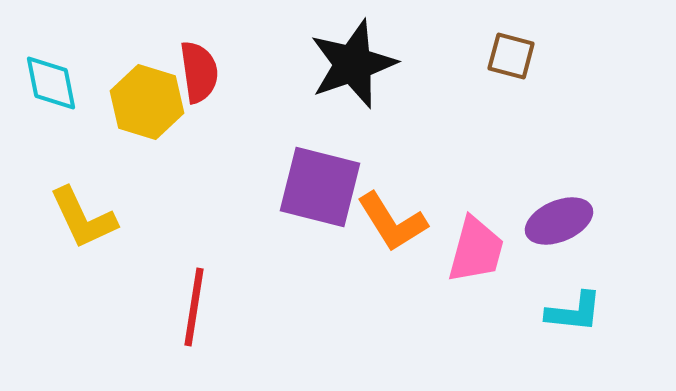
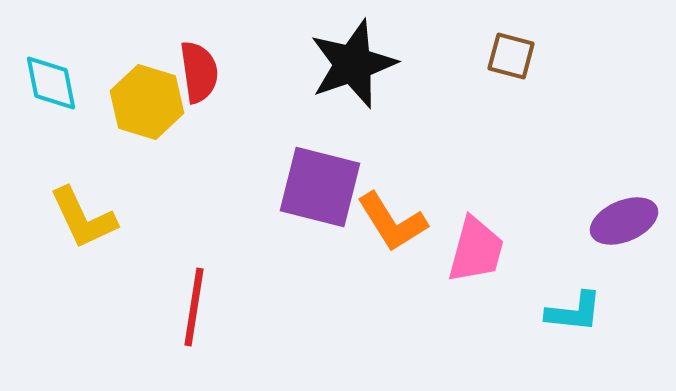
purple ellipse: moved 65 px right
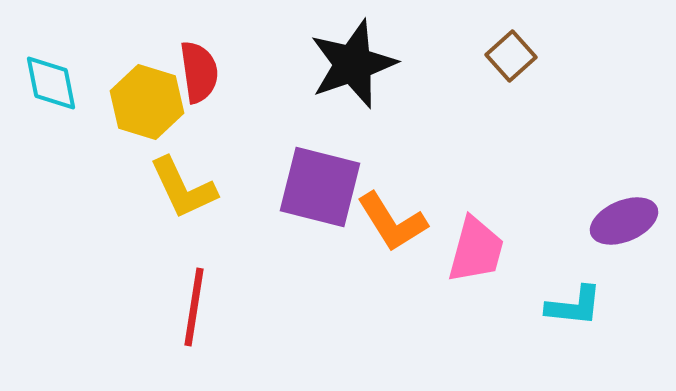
brown square: rotated 33 degrees clockwise
yellow L-shape: moved 100 px right, 30 px up
cyan L-shape: moved 6 px up
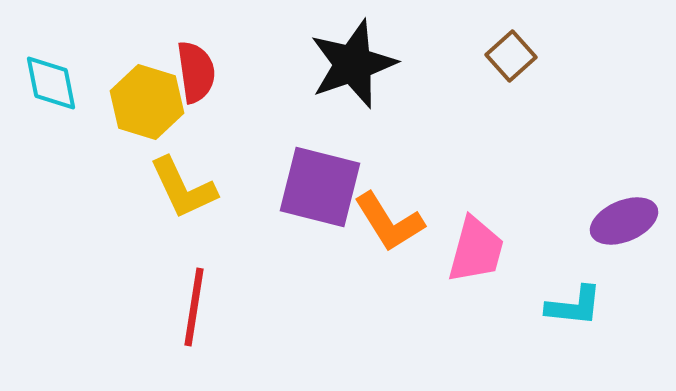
red semicircle: moved 3 px left
orange L-shape: moved 3 px left
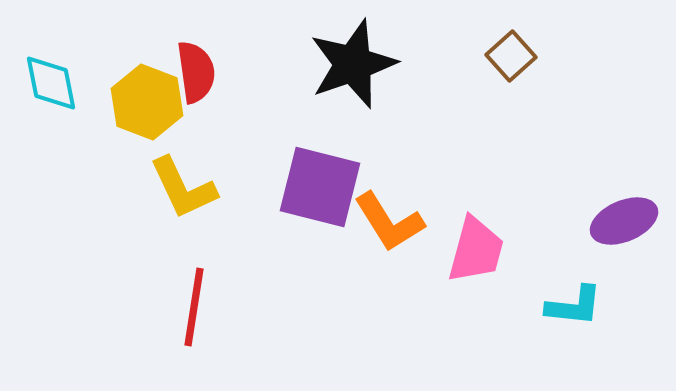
yellow hexagon: rotated 4 degrees clockwise
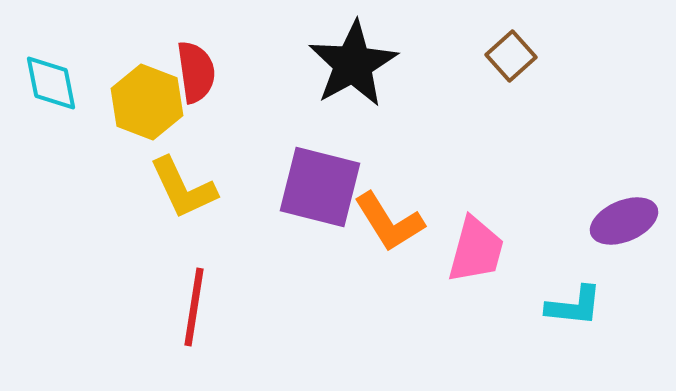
black star: rotated 10 degrees counterclockwise
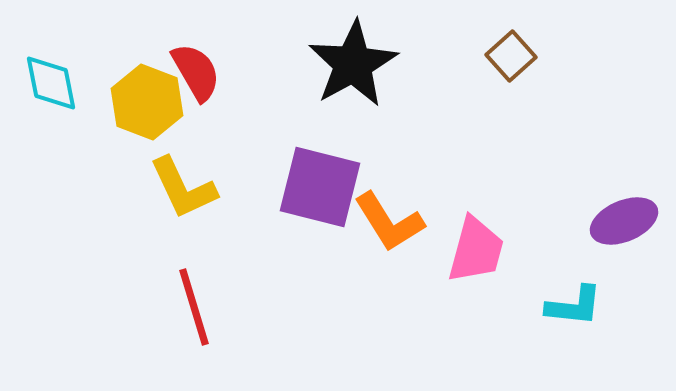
red semicircle: rotated 22 degrees counterclockwise
red line: rotated 26 degrees counterclockwise
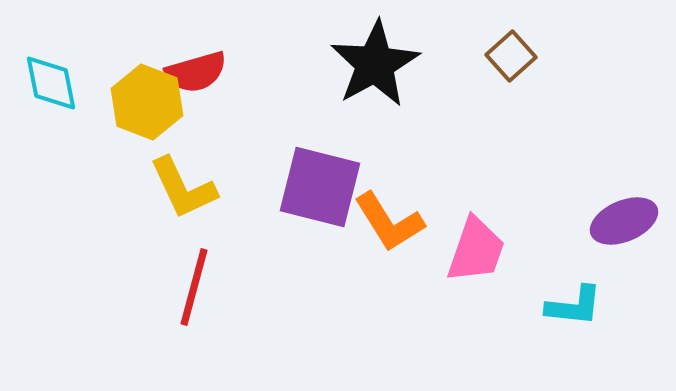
black star: moved 22 px right
red semicircle: rotated 104 degrees clockwise
pink trapezoid: rotated 4 degrees clockwise
red line: moved 20 px up; rotated 32 degrees clockwise
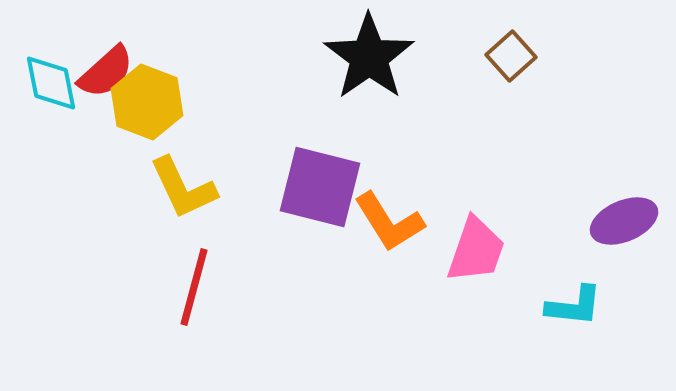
black star: moved 6 px left, 7 px up; rotated 6 degrees counterclockwise
red semicircle: moved 90 px left; rotated 26 degrees counterclockwise
